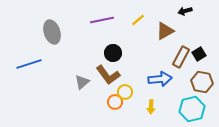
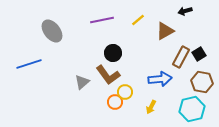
gray ellipse: moved 1 px up; rotated 20 degrees counterclockwise
yellow arrow: rotated 24 degrees clockwise
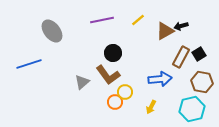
black arrow: moved 4 px left, 15 px down
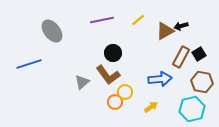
yellow arrow: rotated 152 degrees counterclockwise
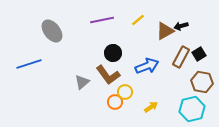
blue arrow: moved 13 px left, 13 px up; rotated 15 degrees counterclockwise
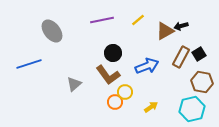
gray triangle: moved 8 px left, 2 px down
